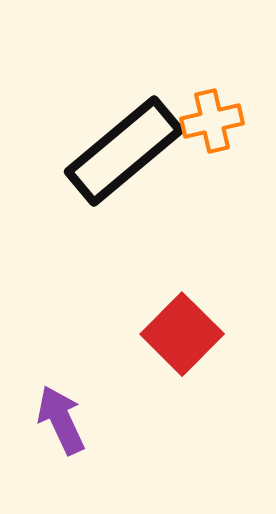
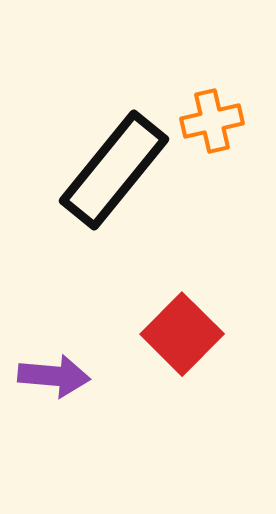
black rectangle: moved 10 px left, 19 px down; rotated 11 degrees counterclockwise
purple arrow: moved 7 px left, 44 px up; rotated 120 degrees clockwise
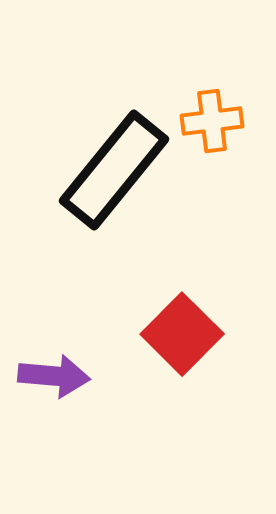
orange cross: rotated 6 degrees clockwise
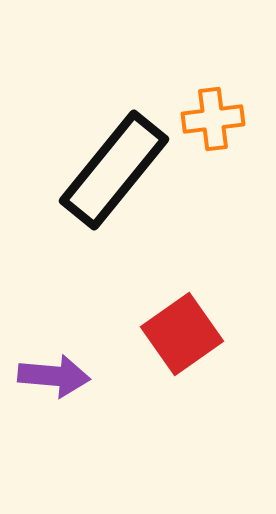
orange cross: moved 1 px right, 2 px up
red square: rotated 10 degrees clockwise
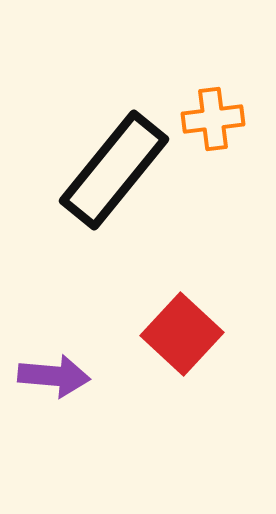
red square: rotated 12 degrees counterclockwise
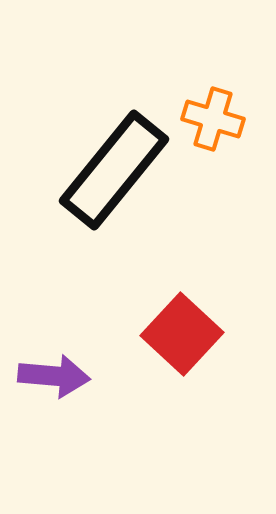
orange cross: rotated 24 degrees clockwise
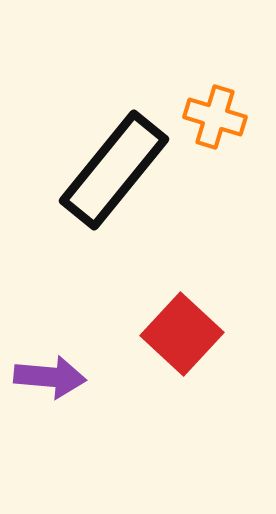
orange cross: moved 2 px right, 2 px up
purple arrow: moved 4 px left, 1 px down
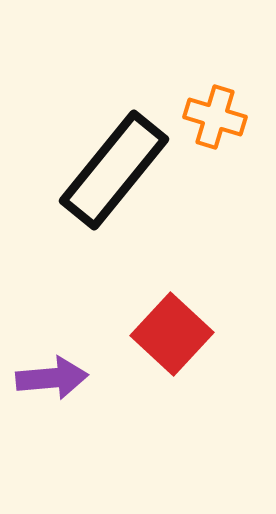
red square: moved 10 px left
purple arrow: moved 2 px right, 1 px down; rotated 10 degrees counterclockwise
